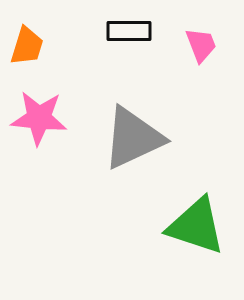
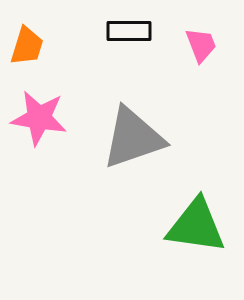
pink star: rotated 4 degrees clockwise
gray triangle: rotated 6 degrees clockwise
green triangle: rotated 10 degrees counterclockwise
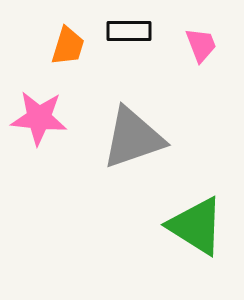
orange trapezoid: moved 41 px right
pink star: rotated 4 degrees counterclockwise
green triangle: rotated 24 degrees clockwise
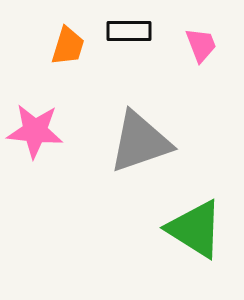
pink star: moved 4 px left, 13 px down
gray triangle: moved 7 px right, 4 px down
green triangle: moved 1 px left, 3 px down
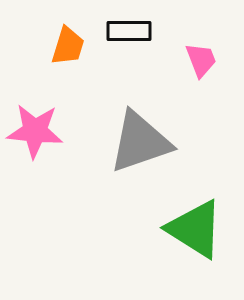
pink trapezoid: moved 15 px down
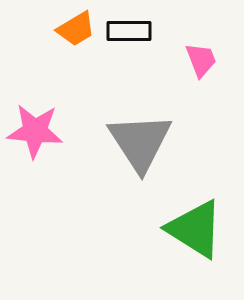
orange trapezoid: moved 8 px right, 17 px up; rotated 42 degrees clockwise
gray triangle: rotated 44 degrees counterclockwise
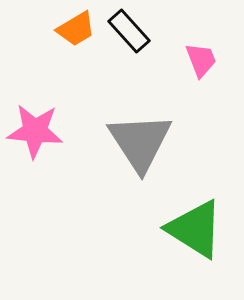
black rectangle: rotated 48 degrees clockwise
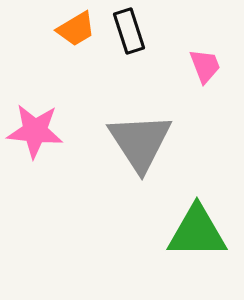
black rectangle: rotated 24 degrees clockwise
pink trapezoid: moved 4 px right, 6 px down
green triangle: moved 2 px right, 3 px down; rotated 32 degrees counterclockwise
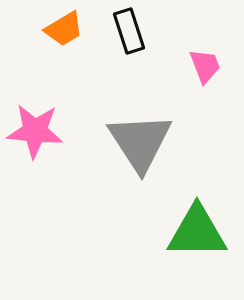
orange trapezoid: moved 12 px left
